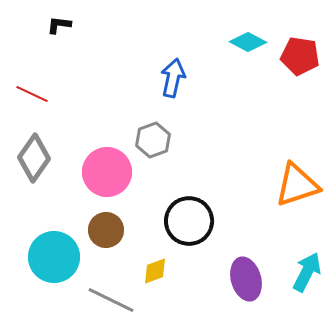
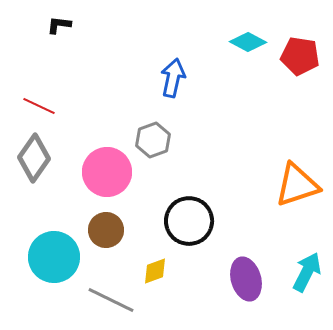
red line: moved 7 px right, 12 px down
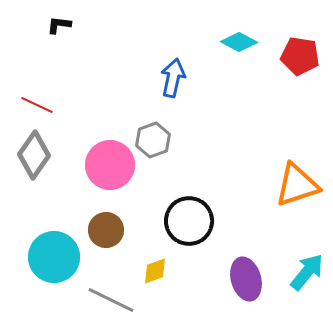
cyan diamond: moved 9 px left
red line: moved 2 px left, 1 px up
gray diamond: moved 3 px up
pink circle: moved 3 px right, 7 px up
cyan arrow: rotated 12 degrees clockwise
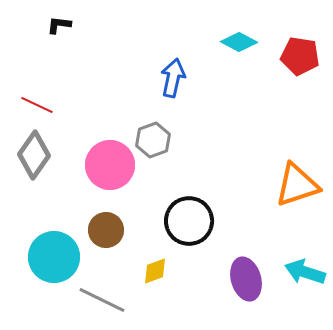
cyan arrow: moved 2 px left; rotated 111 degrees counterclockwise
gray line: moved 9 px left
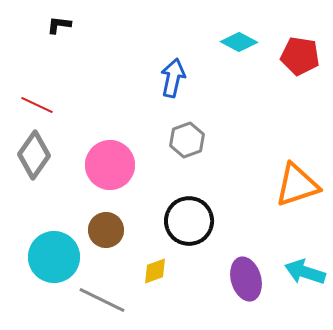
gray hexagon: moved 34 px right
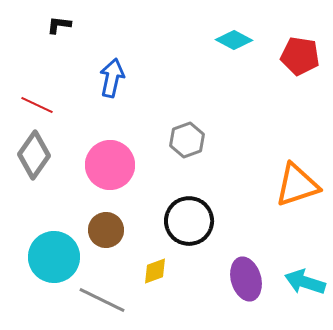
cyan diamond: moved 5 px left, 2 px up
blue arrow: moved 61 px left
cyan arrow: moved 10 px down
